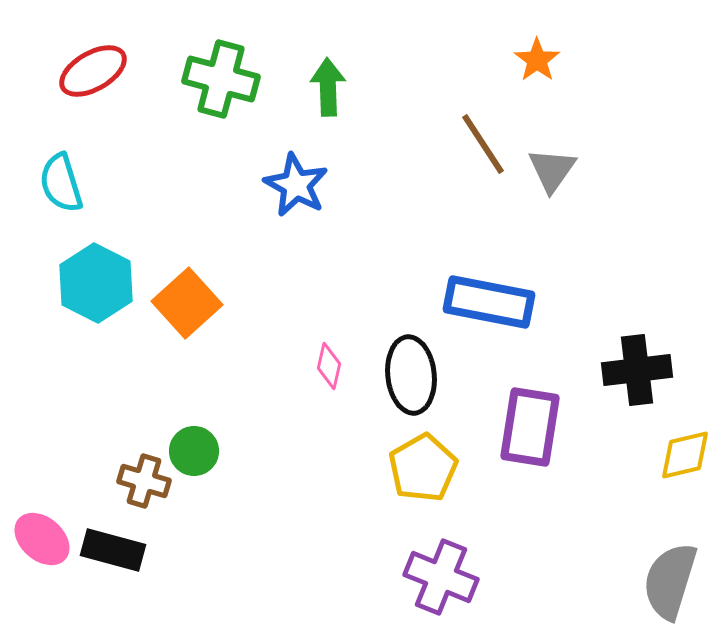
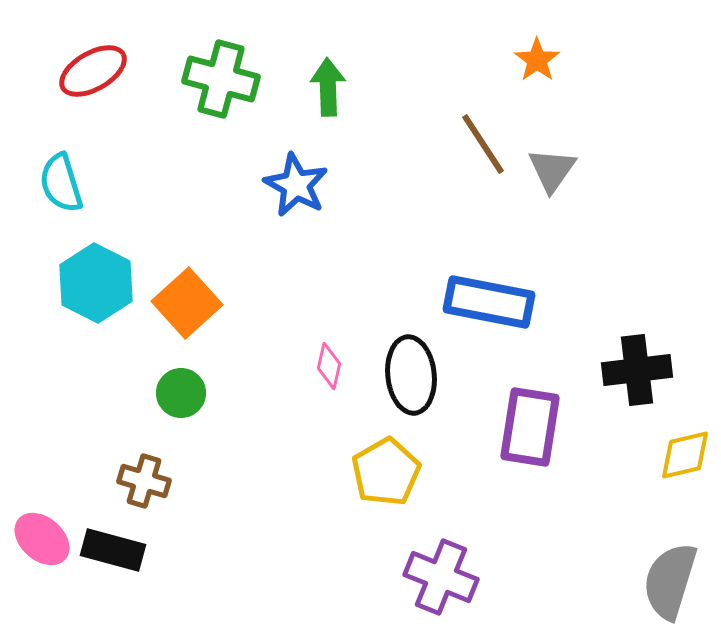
green circle: moved 13 px left, 58 px up
yellow pentagon: moved 37 px left, 4 px down
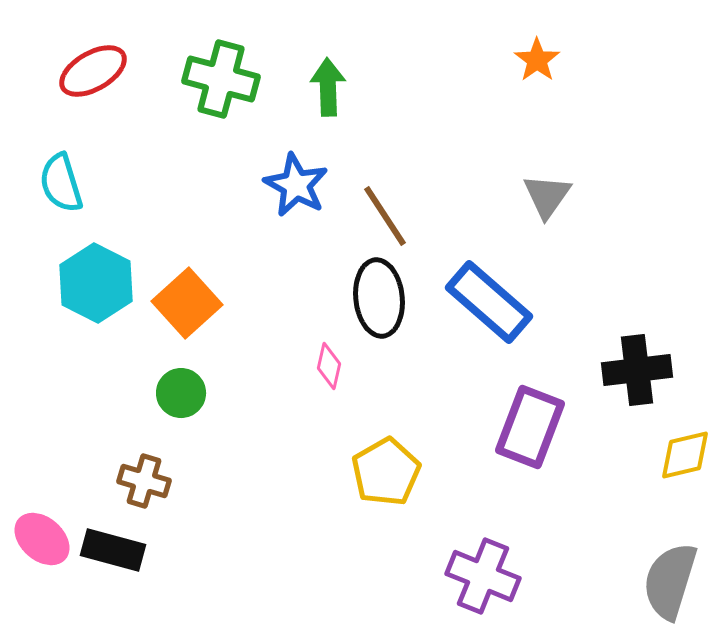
brown line: moved 98 px left, 72 px down
gray triangle: moved 5 px left, 26 px down
blue rectangle: rotated 30 degrees clockwise
black ellipse: moved 32 px left, 77 px up
purple rectangle: rotated 12 degrees clockwise
purple cross: moved 42 px right, 1 px up
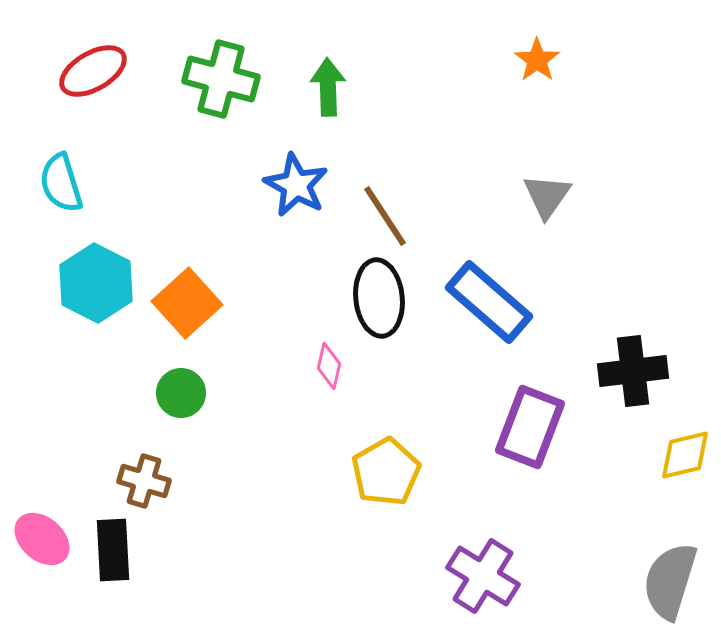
black cross: moved 4 px left, 1 px down
black rectangle: rotated 72 degrees clockwise
purple cross: rotated 10 degrees clockwise
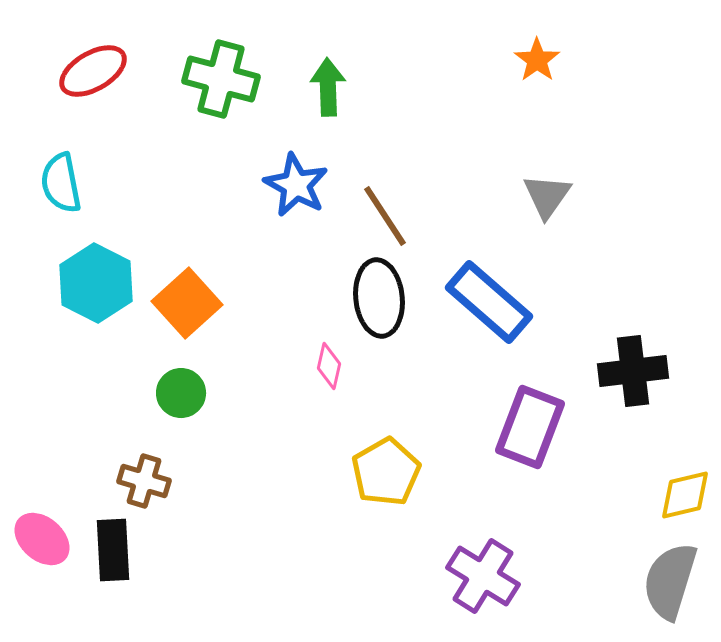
cyan semicircle: rotated 6 degrees clockwise
yellow diamond: moved 40 px down
